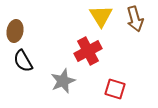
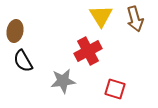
gray star: rotated 15 degrees clockwise
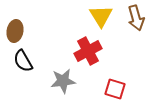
brown arrow: moved 1 px right, 1 px up
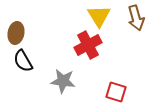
yellow triangle: moved 2 px left
brown ellipse: moved 1 px right, 2 px down
red cross: moved 6 px up
gray star: rotated 15 degrees clockwise
red square: moved 1 px right, 3 px down
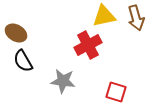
yellow triangle: moved 5 px right; rotated 50 degrees clockwise
brown ellipse: rotated 70 degrees counterclockwise
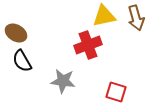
red cross: rotated 8 degrees clockwise
black semicircle: moved 1 px left
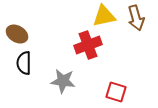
brown ellipse: moved 1 px right, 1 px down
black semicircle: moved 2 px right, 2 px down; rotated 30 degrees clockwise
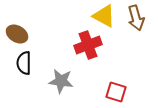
yellow triangle: rotated 40 degrees clockwise
gray star: moved 2 px left
